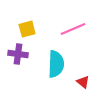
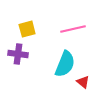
pink line: rotated 10 degrees clockwise
cyan semicircle: moved 9 px right; rotated 20 degrees clockwise
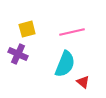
pink line: moved 1 px left, 3 px down
purple cross: rotated 18 degrees clockwise
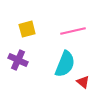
pink line: moved 1 px right, 1 px up
purple cross: moved 6 px down
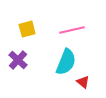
pink line: moved 1 px left, 1 px up
purple cross: rotated 18 degrees clockwise
cyan semicircle: moved 1 px right, 2 px up
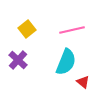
yellow square: rotated 24 degrees counterclockwise
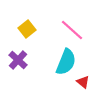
pink line: rotated 55 degrees clockwise
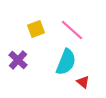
yellow square: moved 9 px right; rotated 18 degrees clockwise
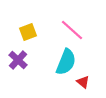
yellow square: moved 8 px left, 3 px down
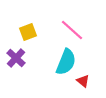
purple cross: moved 2 px left, 2 px up
red triangle: moved 1 px up
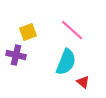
purple cross: moved 3 px up; rotated 30 degrees counterclockwise
red triangle: moved 1 px down
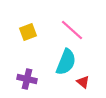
purple cross: moved 11 px right, 24 px down
